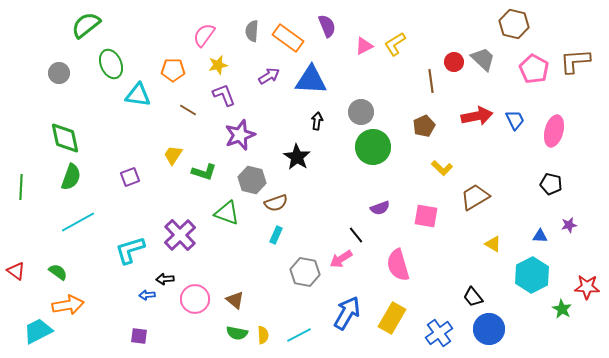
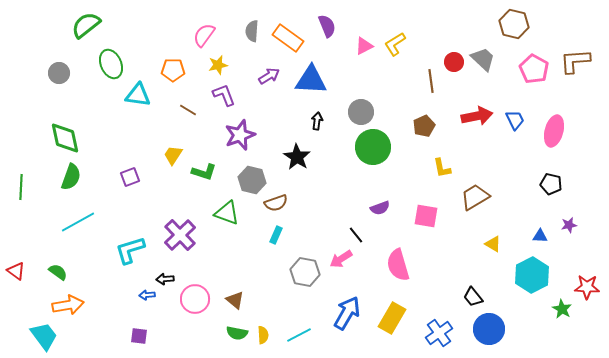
yellow L-shape at (442, 168): rotated 35 degrees clockwise
cyan trapezoid at (38, 331): moved 6 px right, 5 px down; rotated 80 degrees clockwise
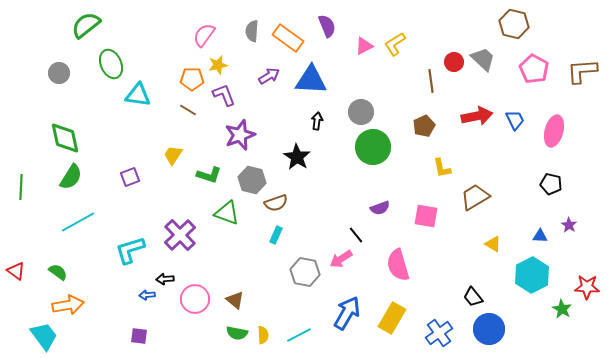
brown L-shape at (575, 61): moved 7 px right, 10 px down
orange pentagon at (173, 70): moved 19 px right, 9 px down
green L-shape at (204, 172): moved 5 px right, 3 px down
green semicircle at (71, 177): rotated 12 degrees clockwise
purple star at (569, 225): rotated 28 degrees counterclockwise
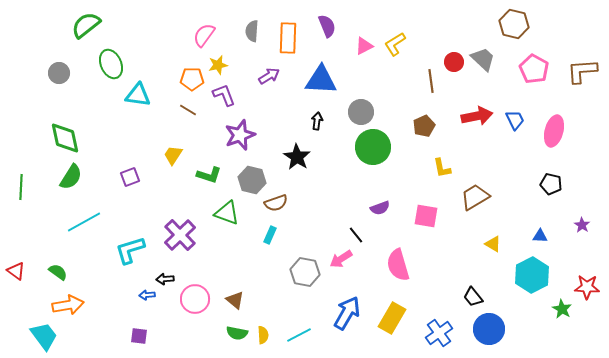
orange rectangle at (288, 38): rotated 56 degrees clockwise
blue triangle at (311, 80): moved 10 px right
cyan line at (78, 222): moved 6 px right
purple star at (569, 225): moved 13 px right
cyan rectangle at (276, 235): moved 6 px left
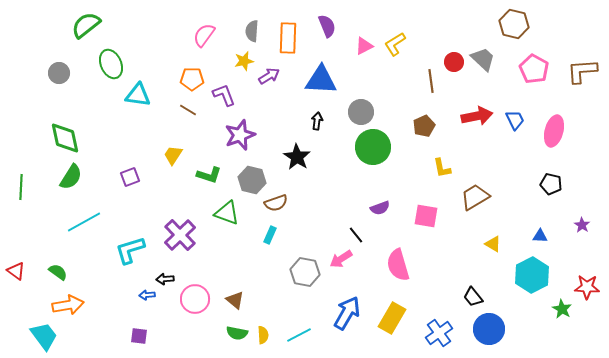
yellow star at (218, 65): moved 26 px right, 4 px up
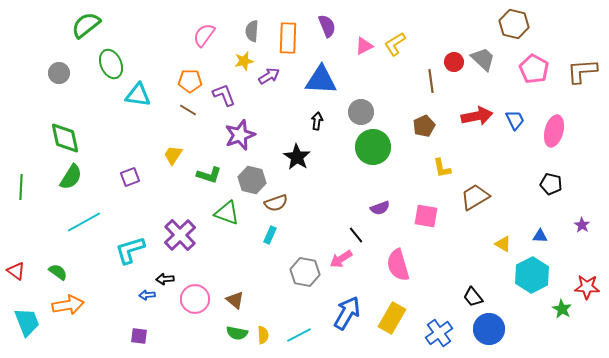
orange pentagon at (192, 79): moved 2 px left, 2 px down
yellow triangle at (493, 244): moved 10 px right
cyan trapezoid at (44, 336): moved 17 px left, 14 px up; rotated 16 degrees clockwise
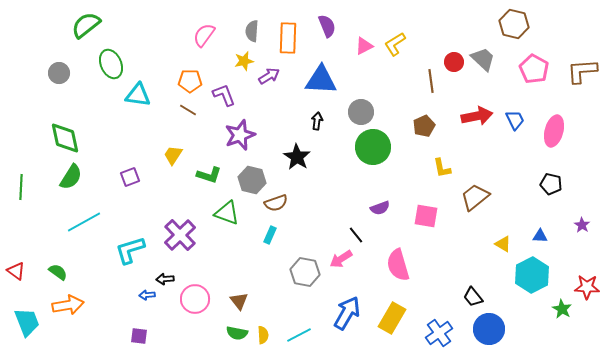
brown trapezoid at (475, 197): rotated 8 degrees counterclockwise
brown triangle at (235, 300): moved 4 px right, 1 px down; rotated 12 degrees clockwise
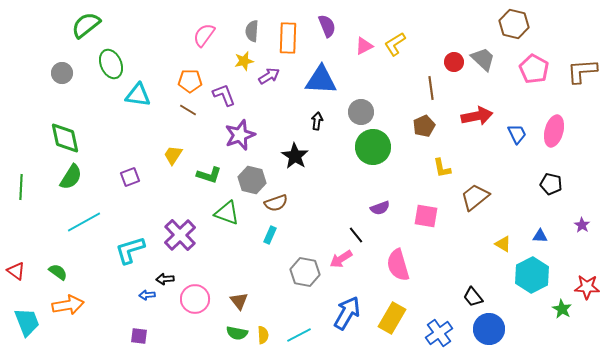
gray circle at (59, 73): moved 3 px right
brown line at (431, 81): moved 7 px down
blue trapezoid at (515, 120): moved 2 px right, 14 px down
black star at (297, 157): moved 2 px left, 1 px up
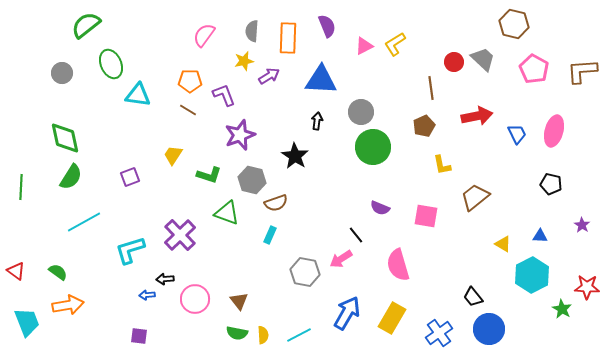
yellow L-shape at (442, 168): moved 3 px up
purple semicircle at (380, 208): rotated 42 degrees clockwise
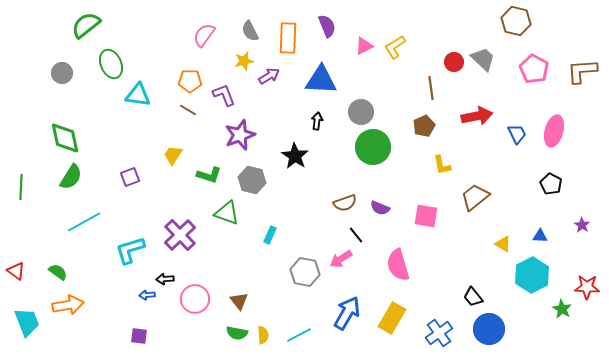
brown hexagon at (514, 24): moved 2 px right, 3 px up
gray semicircle at (252, 31): moved 2 px left; rotated 30 degrees counterclockwise
yellow L-shape at (395, 44): moved 3 px down
black pentagon at (551, 184): rotated 15 degrees clockwise
brown semicircle at (276, 203): moved 69 px right
